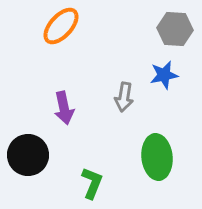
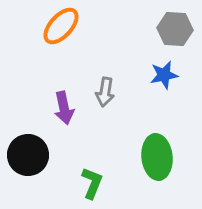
gray arrow: moved 19 px left, 5 px up
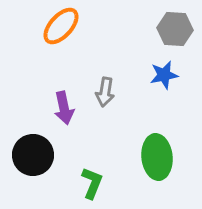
black circle: moved 5 px right
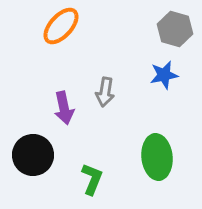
gray hexagon: rotated 12 degrees clockwise
green L-shape: moved 4 px up
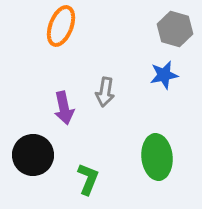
orange ellipse: rotated 21 degrees counterclockwise
green L-shape: moved 4 px left
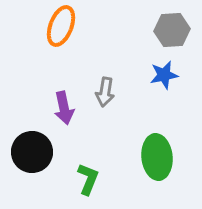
gray hexagon: moved 3 px left, 1 px down; rotated 20 degrees counterclockwise
black circle: moved 1 px left, 3 px up
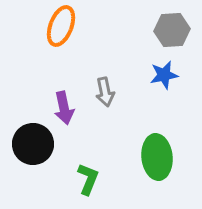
gray arrow: rotated 20 degrees counterclockwise
black circle: moved 1 px right, 8 px up
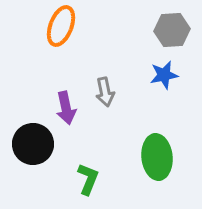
purple arrow: moved 2 px right
